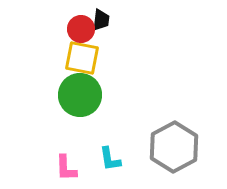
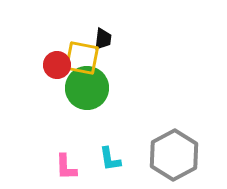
black trapezoid: moved 2 px right, 19 px down
red circle: moved 24 px left, 36 px down
green circle: moved 7 px right, 7 px up
gray hexagon: moved 8 px down
pink L-shape: moved 1 px up
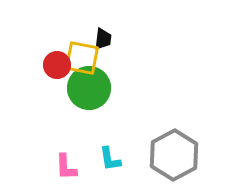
green circle: moved 2 px right
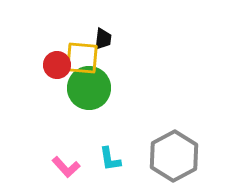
yellow square: rotated 6 degrees counterclockwise
gray hexagon: moved 1 px down
pink L-shape: rotated 40 degrees counterclockwise
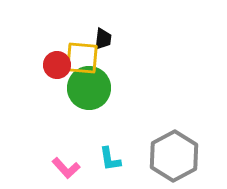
pink L-shape: moved 1 px down
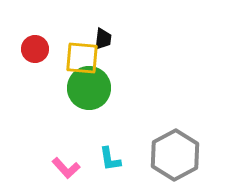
red circle: moved 22 px left, 16 px up
gray hexagon: moved 1 px right, 1 px up
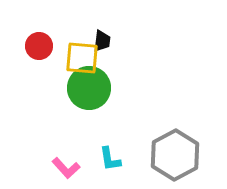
black trapezoid: moved 1 px left, 2 px down
red circle: moved 4 px right, 3 px up
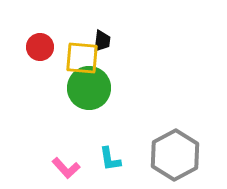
red circle: moved 1 px right, 1 px down
